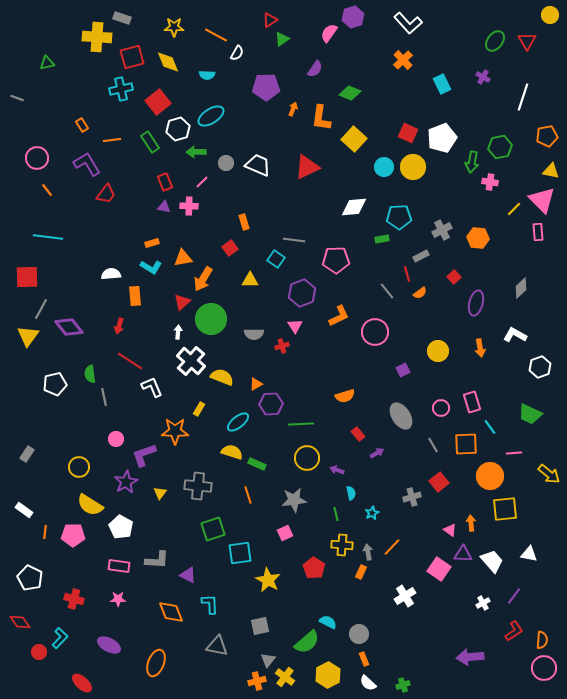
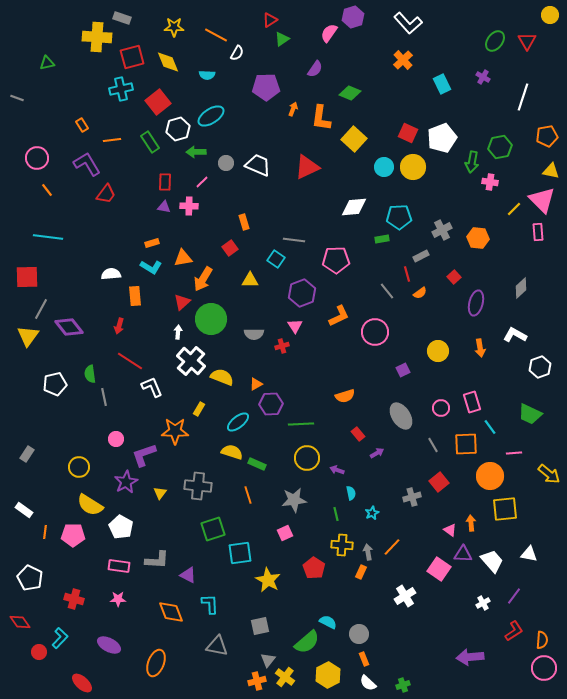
red rectangle at (165, 182): rotated 24 degrees clockwise
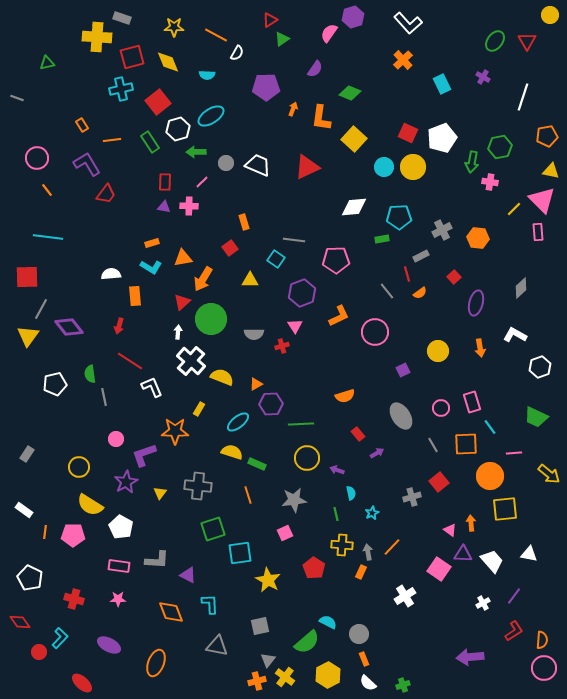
green trapezoid at (530, 414): moved 6 px right, 3 px down
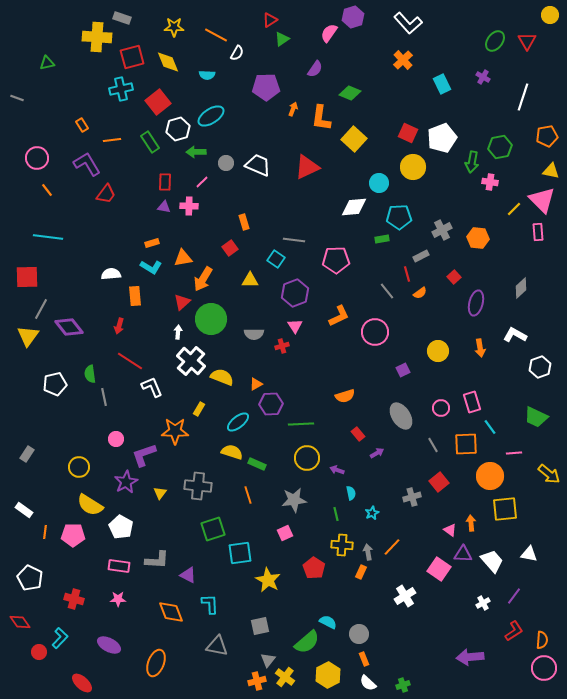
cyan circle at (384, 167): moved 5 px left, 16 px down
purple hexagon at (302, 293): moved 7 px left
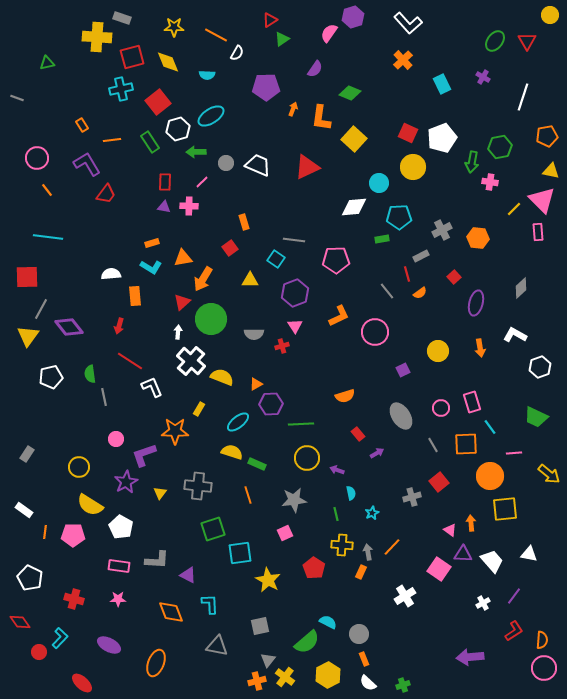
white pentagon at (55, 384): moved 4 px left, 7 px up
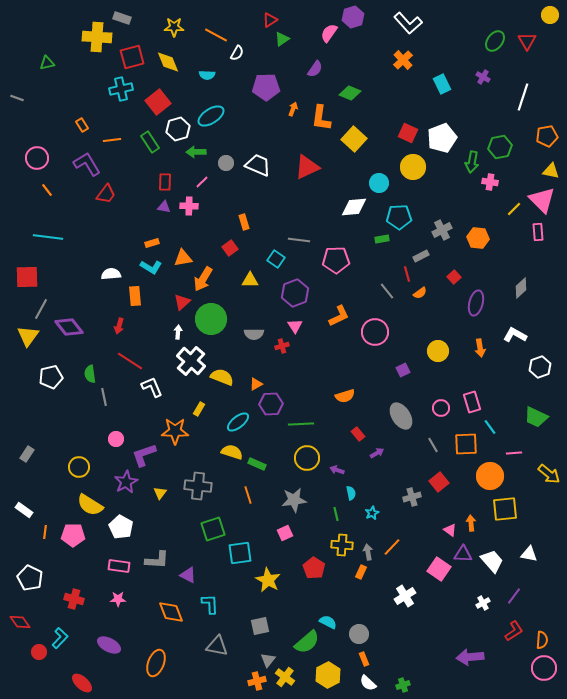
gray line at (294, 240): moved 5 px right
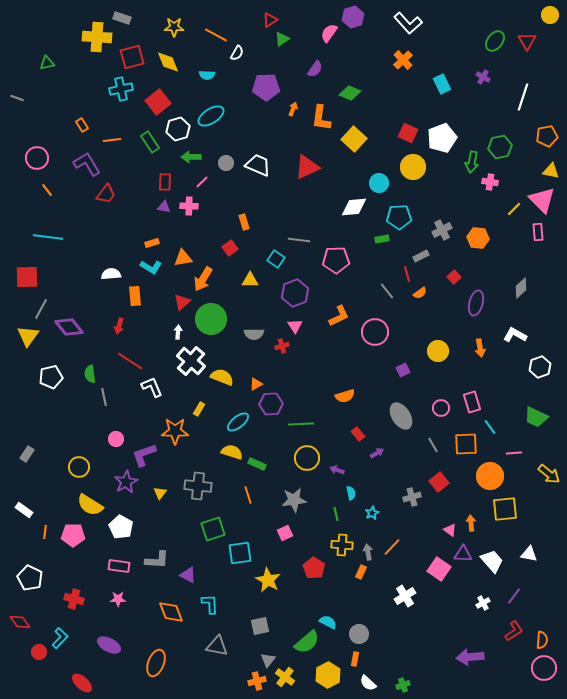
green arrow at (196, 152): moved 5 px left, 5 px down
orange rectangle at (364, 659): moved 9 px left; rotated 32 degrees clockwise
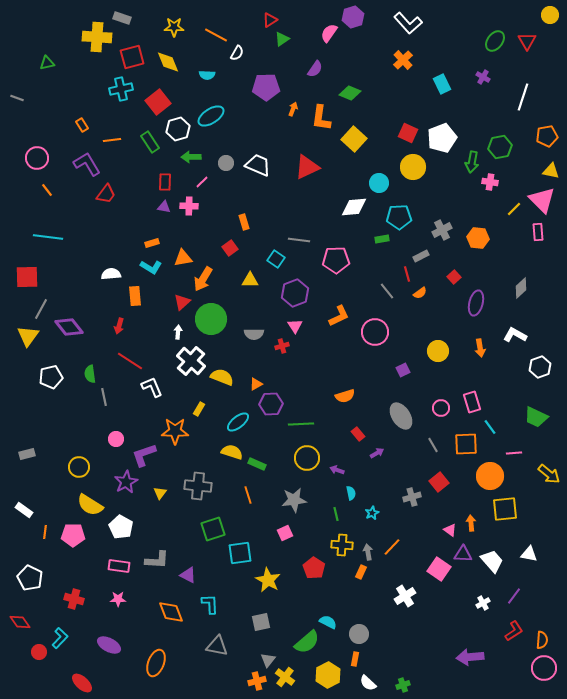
gray rectangle at (27, 454): rotated 42 degrees clockwise
gray square at (260, 626): moved 1 px right, 4 px up
